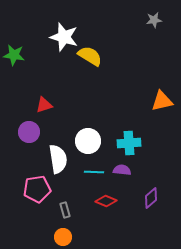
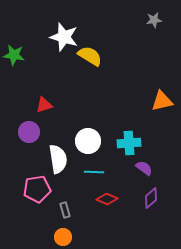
purple semicircle: moved 22 px right, 2 px up; rotated 30 degrees clockwise
red diamond: moved 1 px right, 2 px up
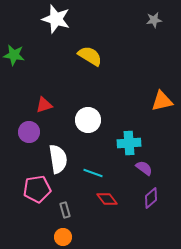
white star: moved 8 px left, 18 px up
white circle: moved 21 px up
cyan line: moved 1 px left, 1 px down; rotated 18 degrees clockwise
red diamond: rotated 30 degrees clockwise
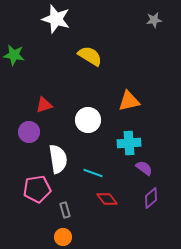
orange triangle: moved 33 px left
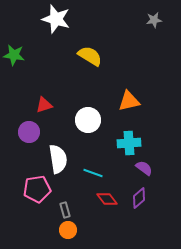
purple diamond: moved 12 px left
orange circle: moved 5 px right, 7 px up
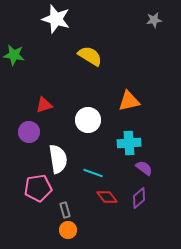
pink pentagon: moved 1 px right, 1 px up
red diamond: moved 2 px up
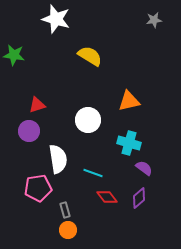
red triangle: moved 7 px left
purple circle: moved 1 px up
cyan cross: rotated 20 degrees clockwise
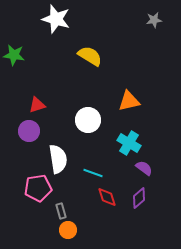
cyan cross: rotated 15 degrees clockwise
red diamond: rotated 20 degrees clockwise
gray rectangle: moved 4 px left, 1 px down
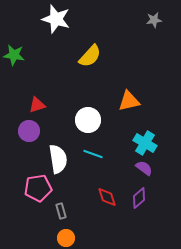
yellow semicircle: rotated 100 degrees clockwise
cyan cross: moved 16 px right
cyan line: moved 19 px up
orange circle: moved 2 px left, 8 px down
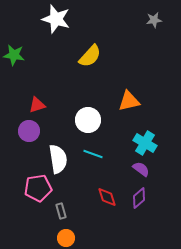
purple semicircle: moved 3 px left, 1 px down
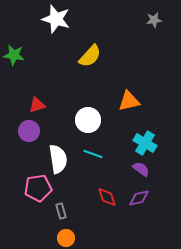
purple diamond: rotated 30 degrees clockwise
